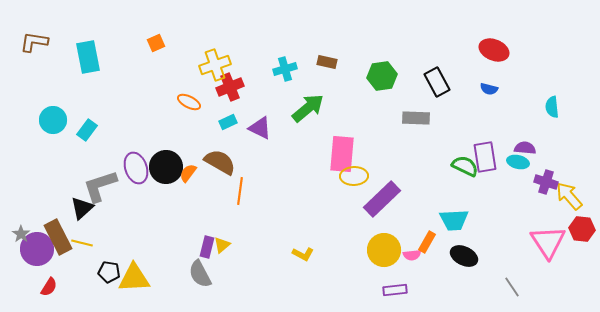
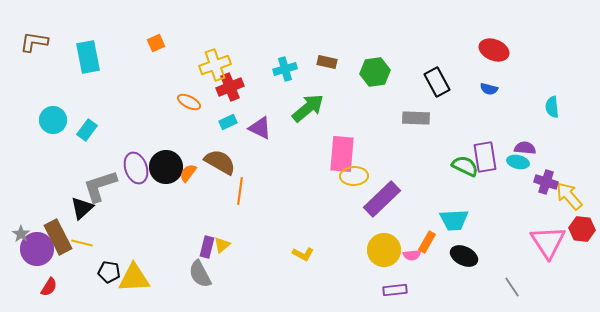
green hexagon at (382, 76): moved 7 px left, 4 px up
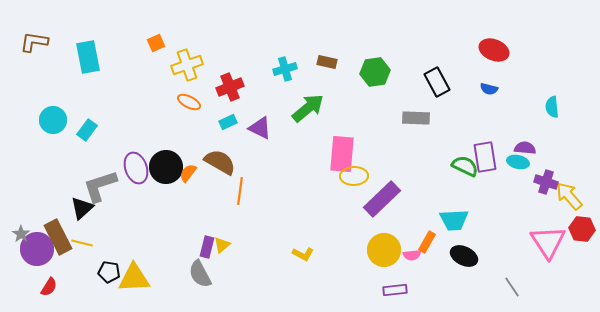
yellow cross at (215, 65): moved 28 px left
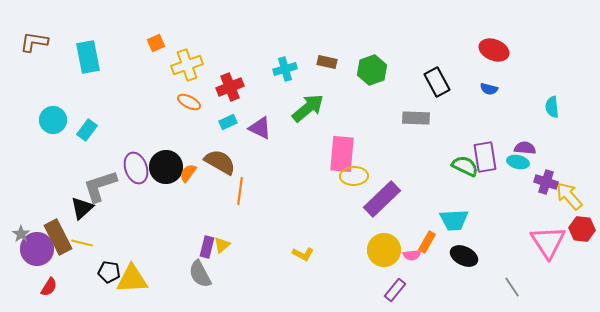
green hexagon at (375, 72): moved 3 px left, 2 px up; rotated 12 degrees counterclockwise
yellow triangle at (134, 278): moved 2 px left, 1 px down
purple rectangle at (395, 290): rotated 45 degrees counterclockwise
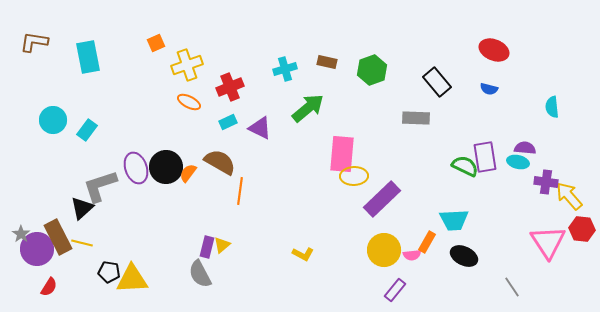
black rectangle at (437, 82): rotated 12 degrees counterclockwise
purple cross at (546, 182): rotated 10 degrees counterclockwise
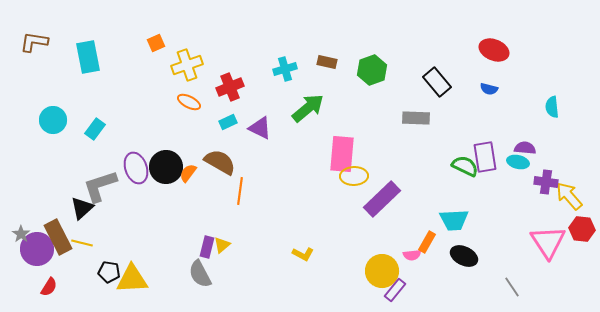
cyan rectangle at (87, 130): moved 8 px right, 1 px up
yellow circle at (384, 250): moved 2 px left, 21 px down
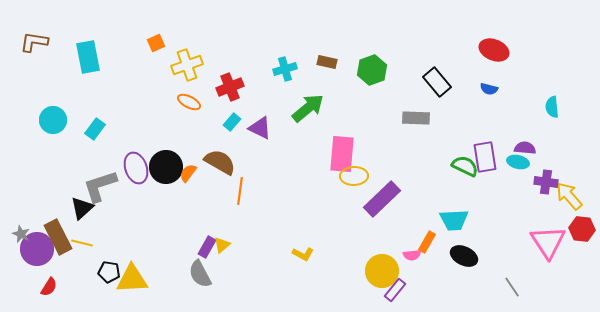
cyan rectangle at (228, 122): moved 4 px right; rotated 24 degrees counterclockwise
gray star at (21, 234): rotated 12 degrees counterclockwise
purple rectangle at (207, 247): rotated 15 degrees clockwise
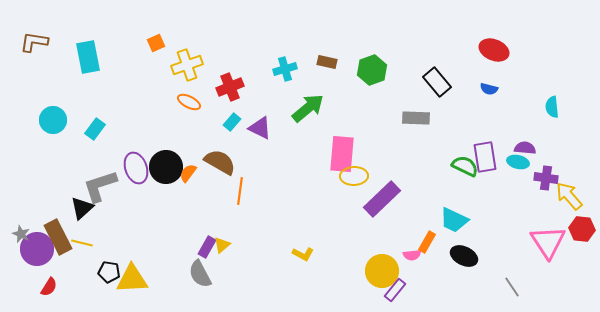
purple cross at (546, 182): moved 4 px up
cyan trapezoid at (454, 220): rotated 28 degrees clockwise
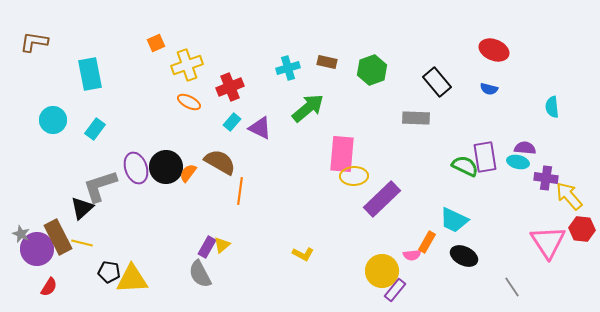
cyan rectangle at (88, 57): moved 2 px right, 17 px down
cyan cross at (285, 69): moved 3 px right, 1 px up
